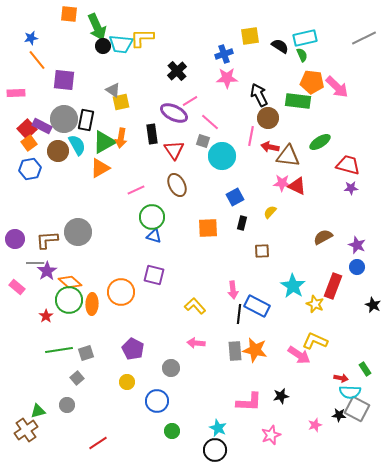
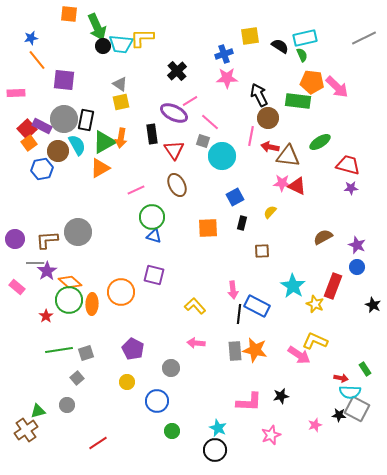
gray triangle at (113, 90): moved 7 px right, 6 px up
blue hexagon at (30, 169): moved 12 px right
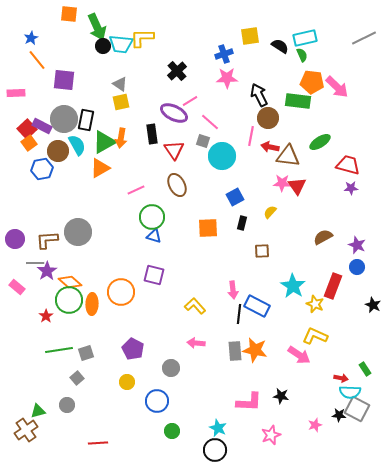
blue star at (31, 38): rotated 16 degrees counterclockwise
red triangle at (297, 186): rotated 30 degrees clockwise
yellow L-shape at (315, 341): moved 5 px up
black star at (281, 396): rotated 21 degrees clockwise
red line at (98, 443): rotated 30 degrees clockwise
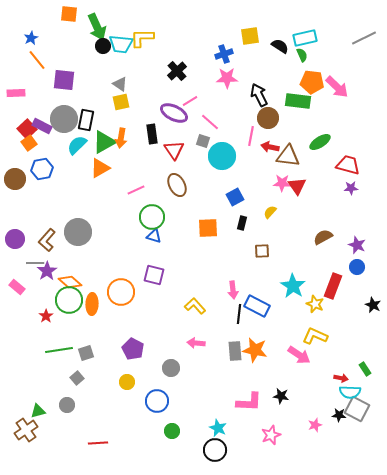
cyan semicircle at (77, 145): rotated 105 degrees counterclockwise
brown circle at (58, 151): moved 43 px left, 28 px down
brown L-shape at (47, 240): rotated 45 degrees counterclockwise
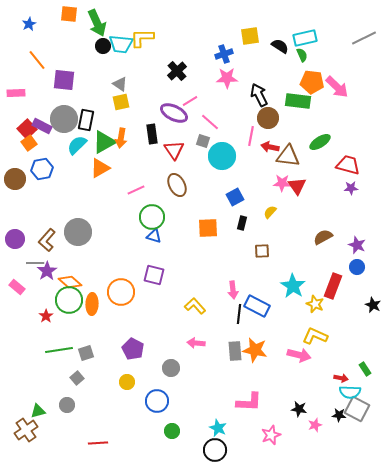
green arrow at (97, 27): moved 4 px up
blue star at (31, 38): moved 2 px left, 14 px up
pink arrow at (299, 355): rotated 20 degrees counterclockwise
black star at (281, 396): moved 18 px right, 13 px down
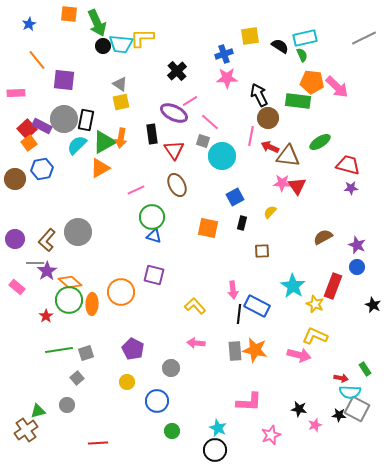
red arrow at (270, 147): rotated 12 degrees clockwise
orange square at (208, 228): rotated 15 degrees clockwise
